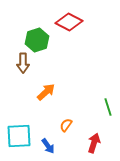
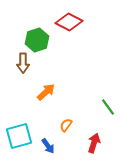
green line: rotated 18 degrees counterclockwise
cyan square: rotated 12 degrees counterclockwise
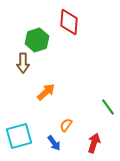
red diamond: rotated 68 degrees clockwise
blue arrow: moved 6 px right, 3 px up
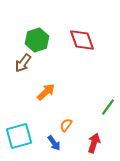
red diamond: moved 13 px right, 18 px down; rotated 24 degrees counterclockwise
brown arrow: rotated 36 degrees clockwise
green line: rotated 72 degrees clockwise
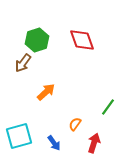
orange semicircle: moved 9 px right, 1 px up
